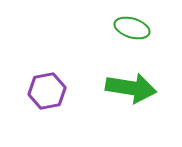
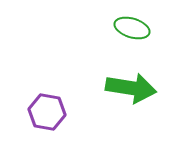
purple hexagon: moved 21 px down; rotated 21 degrees clockwise
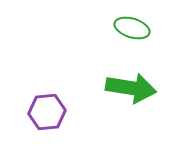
purple hexagon: rotated 15 degrees counterclockwise
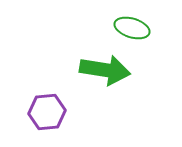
green arrow: moved 26 px left, 18 px up
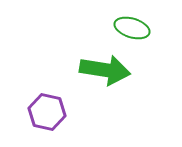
purple hexagon: rotated 18 degrees clockwise
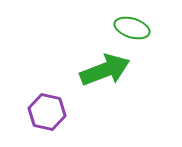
green arrow: rotated 30 degrees counterclockwise
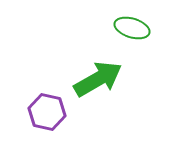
green arrow: moved 7 px left, 9 px down; rotated 9 degrees counterclockwise
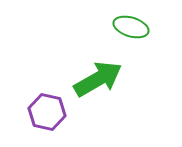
green ellipse: moved 1 px left, 1 px up
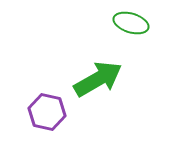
green ellipse: moved 4 px up
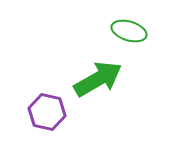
green ellipse: moved 2 px left, 8 px down
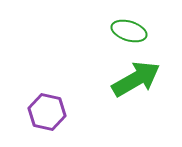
green arrow: moved 38 px right
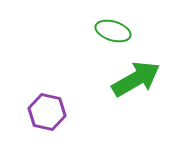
green ellipse: moved 16 px left
